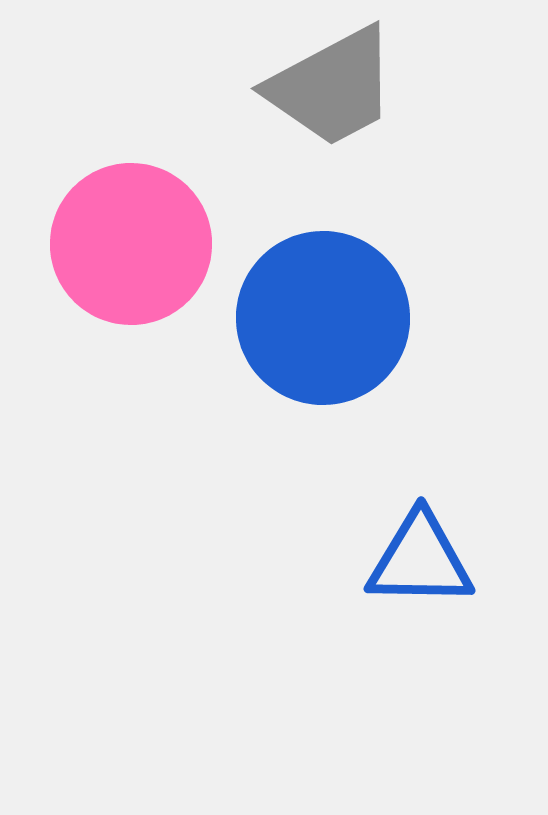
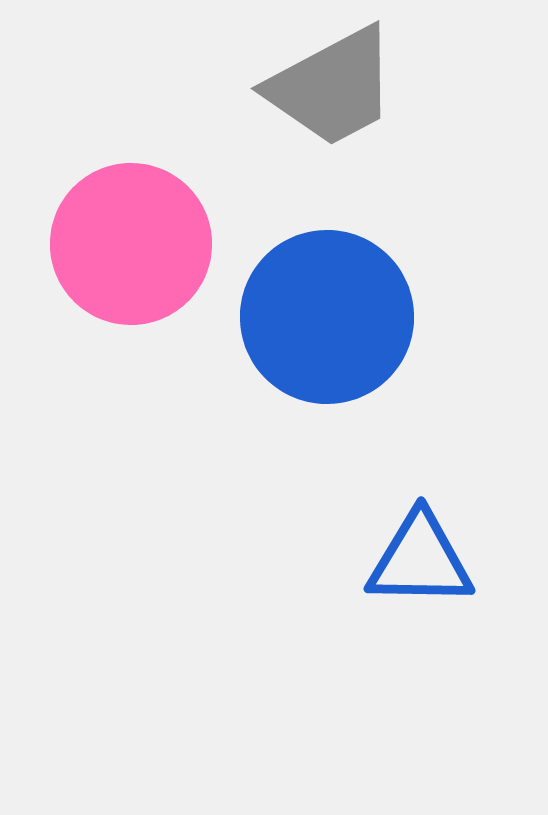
blue circle: moved 4 px right, 1 px up
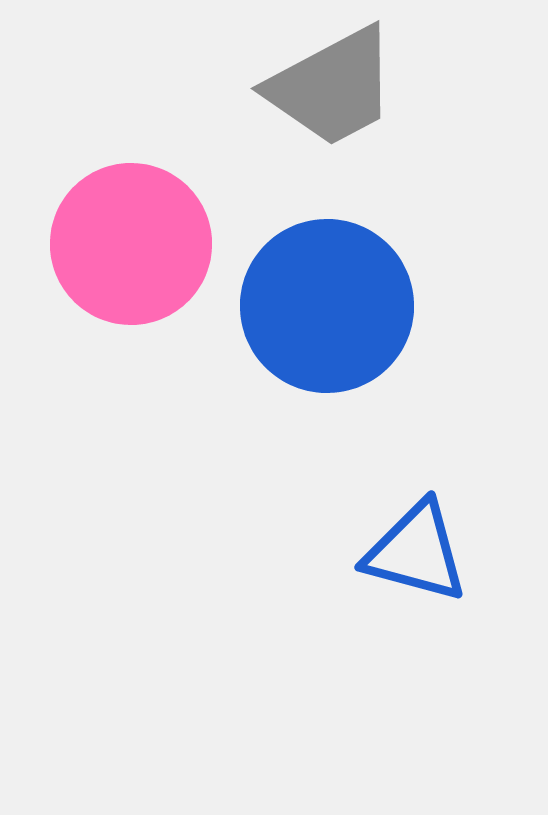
blue circle: moved 11 px up
blue triangle: moved 4 px left, 8 px up; rotated 14 degrees clockwise
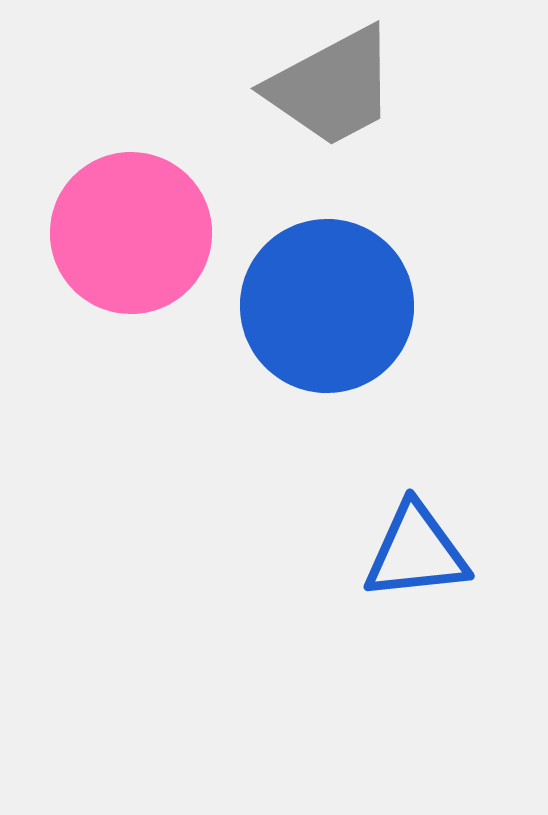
pink circle: moved 11 px up
blue triangle: rotated 21 degrees counterclockwise
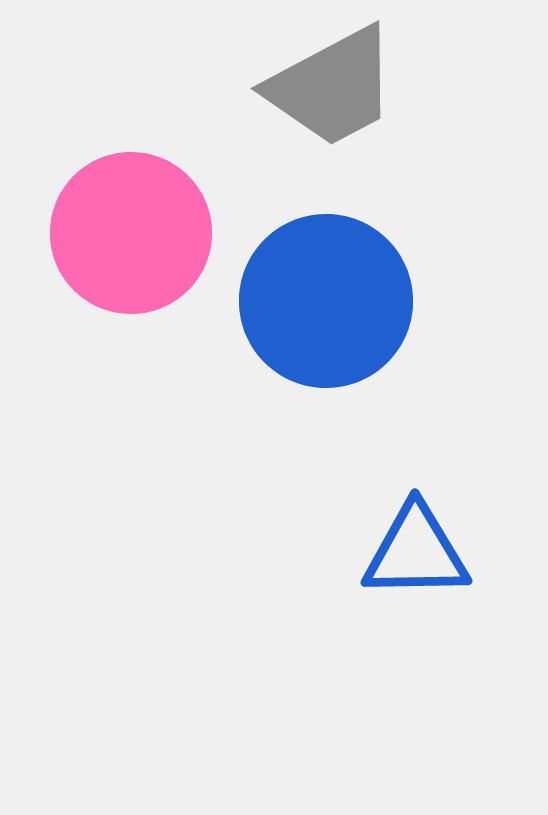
blue circle: moved 1 px left, 5 px up
blue triangle: rotated 5 degrees clockwise
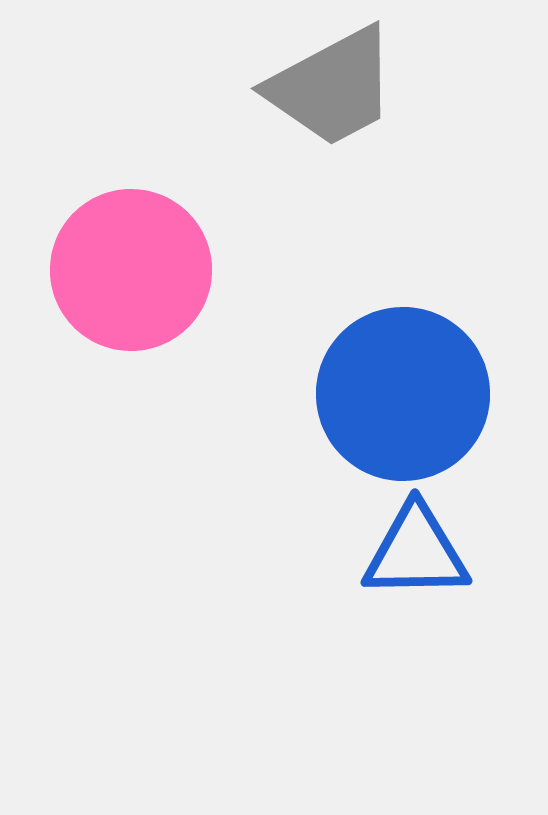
pink circle: moved 37 px down
blue circle: moved 77 px right, 93 px down
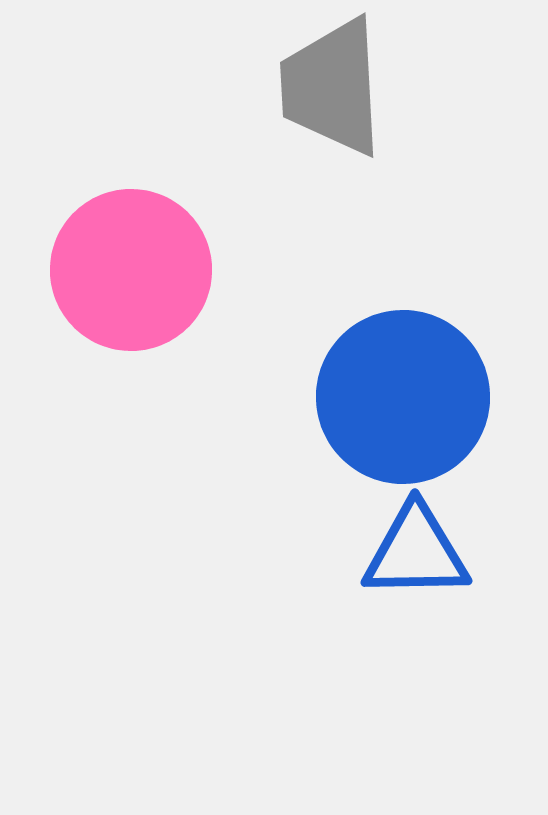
gray trapezoid: rotated 115 degrees clockwise
blue circle: moved 3 px down
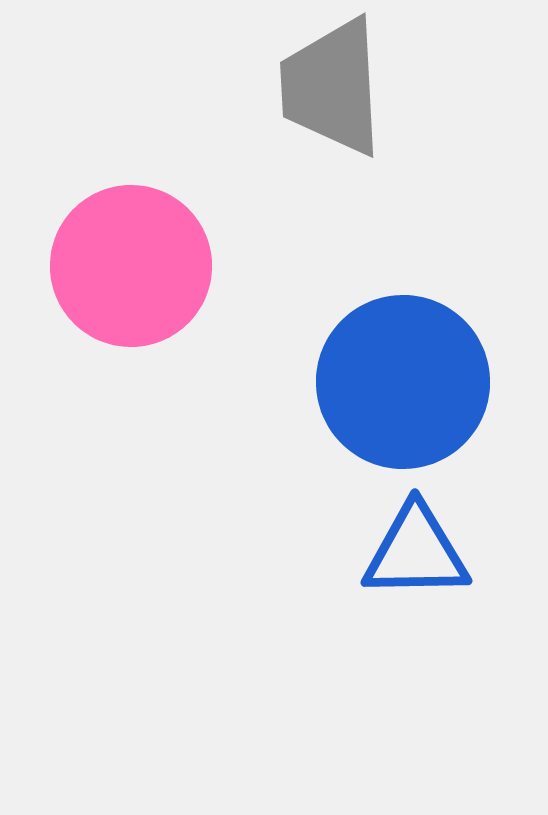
pink circle: moved 4 px up
blue circle: moved 15 px up
